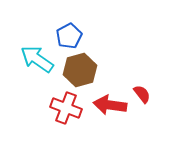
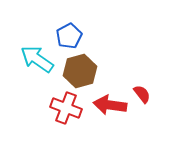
brown hexagon: moved 1 px down
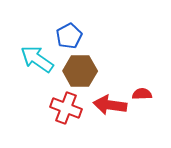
brown hexagon: rotated 16 degrees clockwise
red semicircle: rotated 54 degrees counterclockwise
